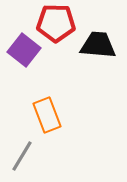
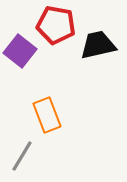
red pentagon: moved 2 px down; rotated 9 degrees clockwise
black trapezoid: rotated 18 degrees counterclockwise
purple square: moved 4 px left, 1 px down
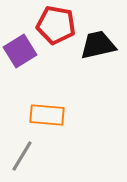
purple square: rotated 20 degrees clockwise
orange rectangle: rotated 64 degrees counterclockwise
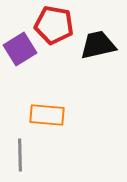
red pentagon: moved 2 px left
purple square: moved 2 px up
gray line: moved 2 px left, 1 px up; rotated 32 degrees counterclockwise
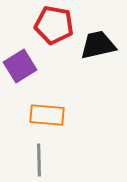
purple square: moved 17 px down
gray line: moved 19 px right, 5 px down
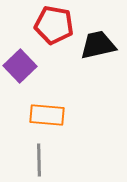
purple square: rotated 12 degrees counterclockwise
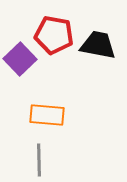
red pentagon: moved 10 px down
black trapezoid: rotated 24 degrees clockwise
purple square: moved 7 px up
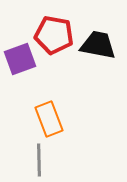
purple square: rotated 24 degrees clockwise
orange rectangle: moved 2 px right, 4 px down; rotated 64 degrees clockwise
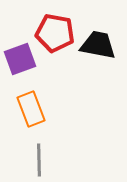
red pentagon: moved 1 px right, 2 px up
orange rectangle: moved 18 px left, 10 px up
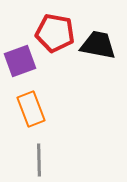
purple square: moved 2 px down
